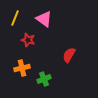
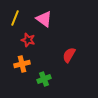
orange cross: moved 4 px up
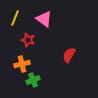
green cross: moved 11 px left, 1 px down
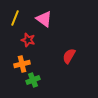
red semicircle: moved 1 px down
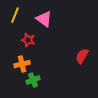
yellow line: moved 3 px up
red semicircle: moved 13 px right
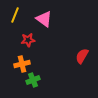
red star: rotated 24 degrees counterclockwise
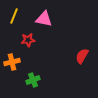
yellow line: moved 1 px left, 1 px down
pink triangle: rotated 24 degrees counterclockwise
orange cross: moved 10 px left, 2 px up
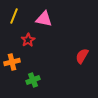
red star: rotated 24 degrees counterclockwise
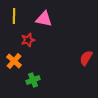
yellow line: rotated 21 degrees counterclockwise
red star: rotated 16 degrees clockwise
red semicircle: moved 4 px right, 2 px down
orange cross: moved 2 px right, 1 px up; rotated 35 degrees counterclockwise
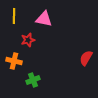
orange cross: rotated 28 degrees counterclockwise
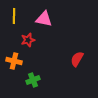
red semicircle: moved 9 px left, 1 px down
